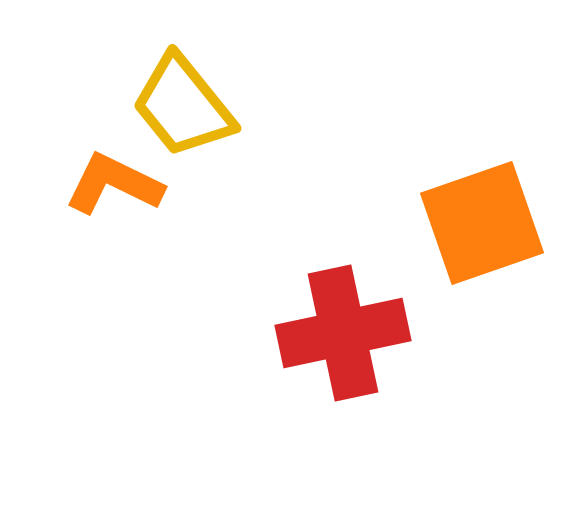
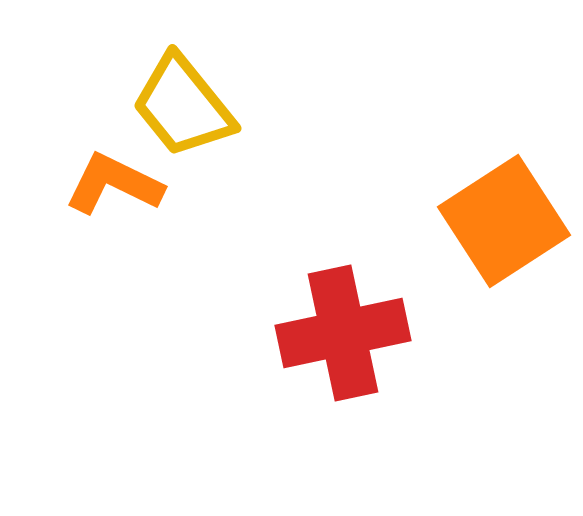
orange square: moved 22 px right, 2 px up; rotated 14 degrees counterclockwise
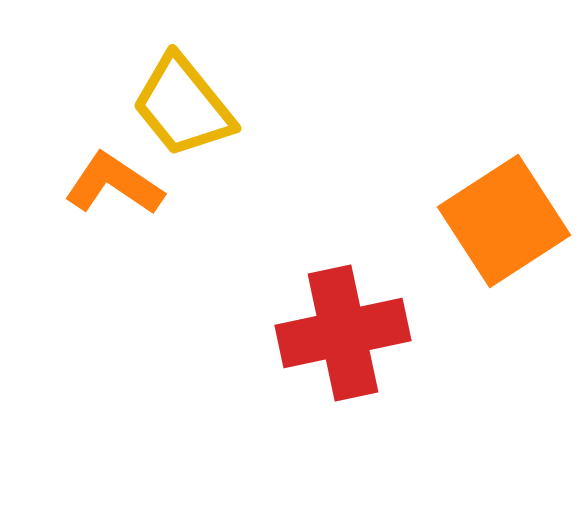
orange L-shape: rotated 8 degrees clockwise
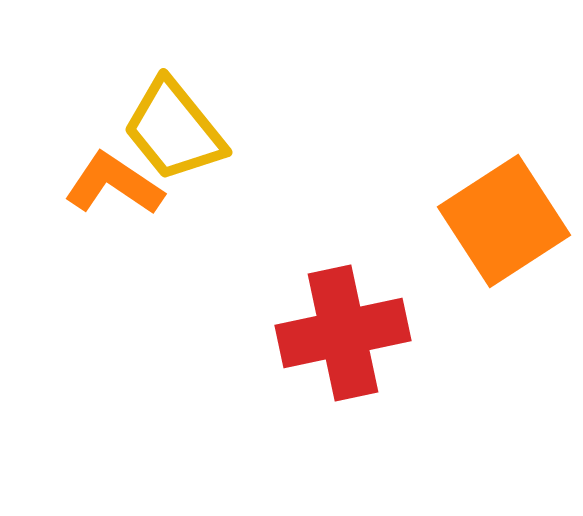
yellow trapezoid: moved 9 px left, 24 px down
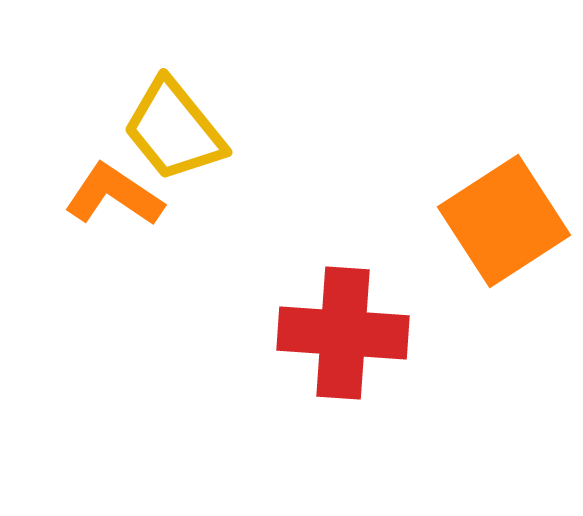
orange L-shape: moved 11 px down
red cross: rotated 16 degrees clockwise
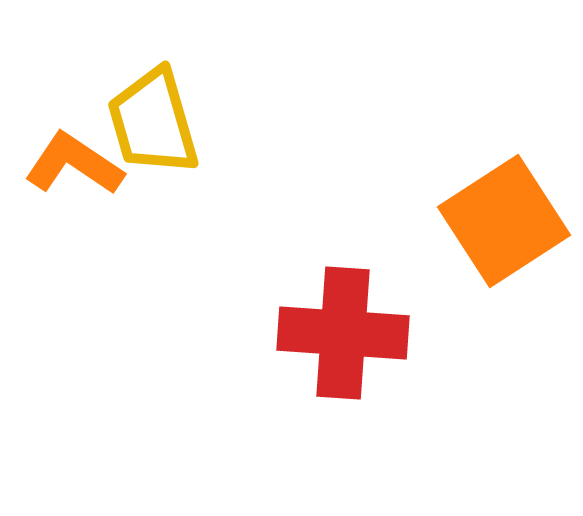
yellow trapezoid: moved 21 px left, 8 px up; rotated 23 degrees clockwise
orange L-shape: moved 40 px left, 31 px up
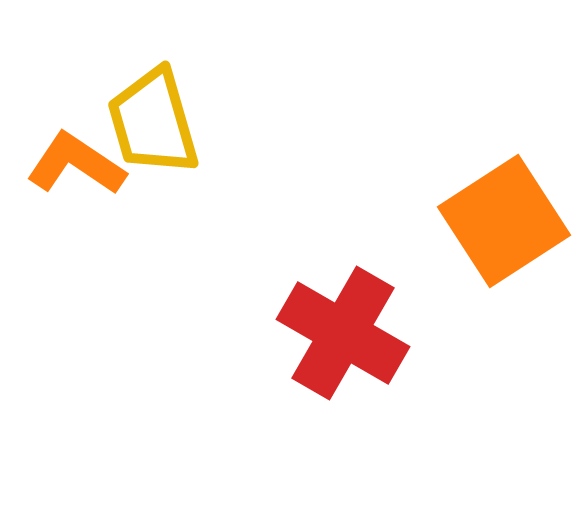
orange L-shape: moved 2 px right
red cross: rotated 26 degrees clockwise
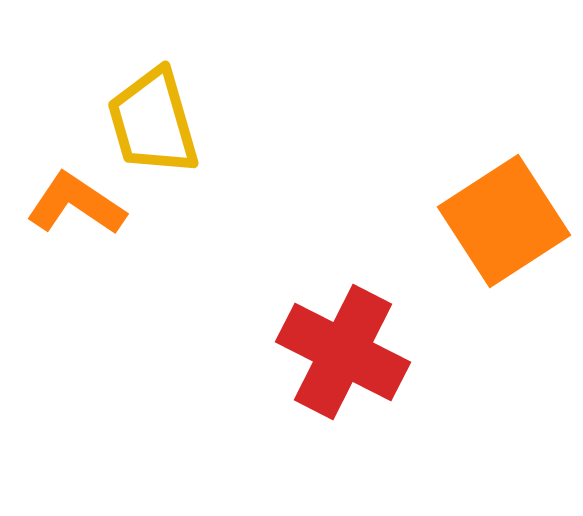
orange L-shape: moved 40 px down
red cross: moved 19 px down; rotated 3 degrees counterclockwise
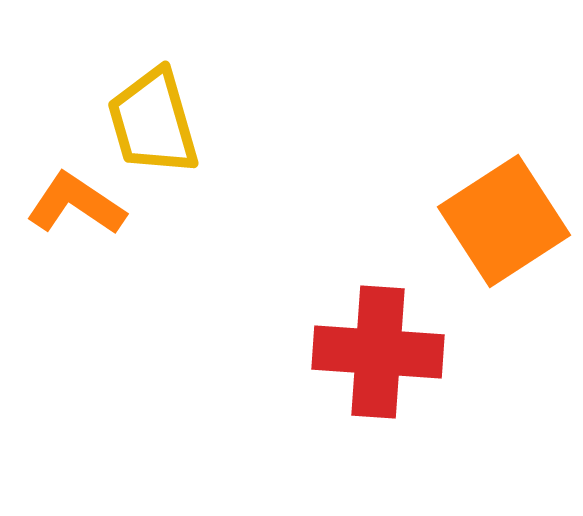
red cross: moved 35 px right; rotated 23 degrees counterclockwise
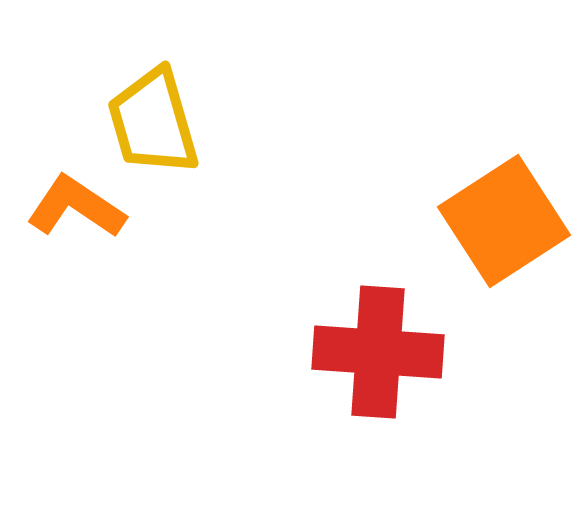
orange L-shape: moved 3 px down
